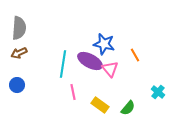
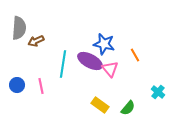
brown arrow: moved 17 px right, 12 px up
pink line: moved 32 px left, 6 px up
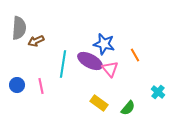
yellow rectangle: moved 1 px left, 2 px up
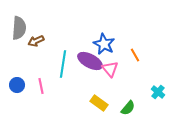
blue star: rotated 15 degrees clockwise
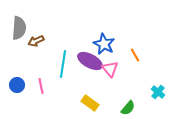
yellow rectangle: moved 9 px left
